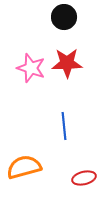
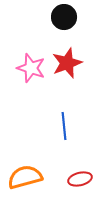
red star: rotated 20 degrees counterclockwise
orange semicircle: moved 1 px right, 10 px down
red ellipse: moved 4 px left, 1 px down
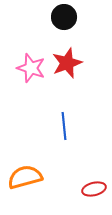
red ellipse: moved 14 px right, 10 px down
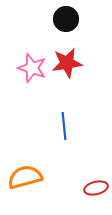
black circle: moved 2 px right, 2 px down
red star: rotated 12 degrees clockwise
pink star: moved 1 px right
red ellipse: moved 2 px right, 1 px up
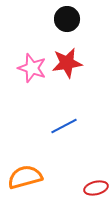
black circle: moved 1 px right
blue line: rotated 68 degrees clockwise
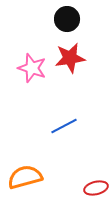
red star: moved 3 px right, 5 px up
